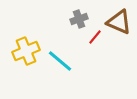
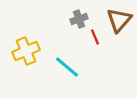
brown triangle: moved 2 px up; rotated 48 degrees clockwise
red line: rotated 63 degrees counterclockwise
cyan line: moved 7 px right, 6 px down
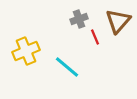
brown triangle: moved 1 px left, 1 px down
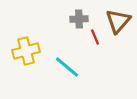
gray cross: rotated 18 degrees clockwise
yellow cross: rotated 8 degrees clockwise
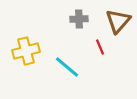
red line: moved 5 px right, 10 px down
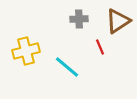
brown triangle: rotated 16 degrees clockwise
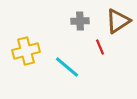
gray cross: moved 1 px right, 2 px down
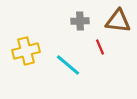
brown triangle: rotated 40 degrees clockwise
cyan line: moved 1 px right, 2 px up
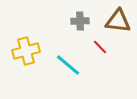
red line: rotated 21 degrees counterclockwise
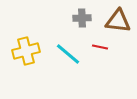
gray cross: moved 2 px right, 3 px up
red line: rotated 35 degrees counterclockwise
cyan line: moved 11 px up
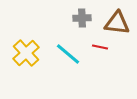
brown triangle: moved 1 px left, 2 px down
yellow cross: moved 2 px down; rotated 28 degrees counterclockwise
